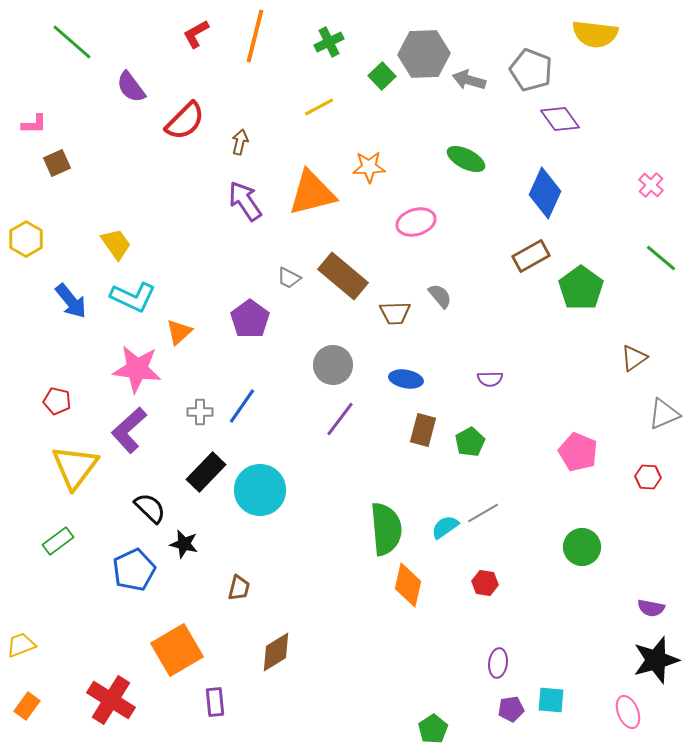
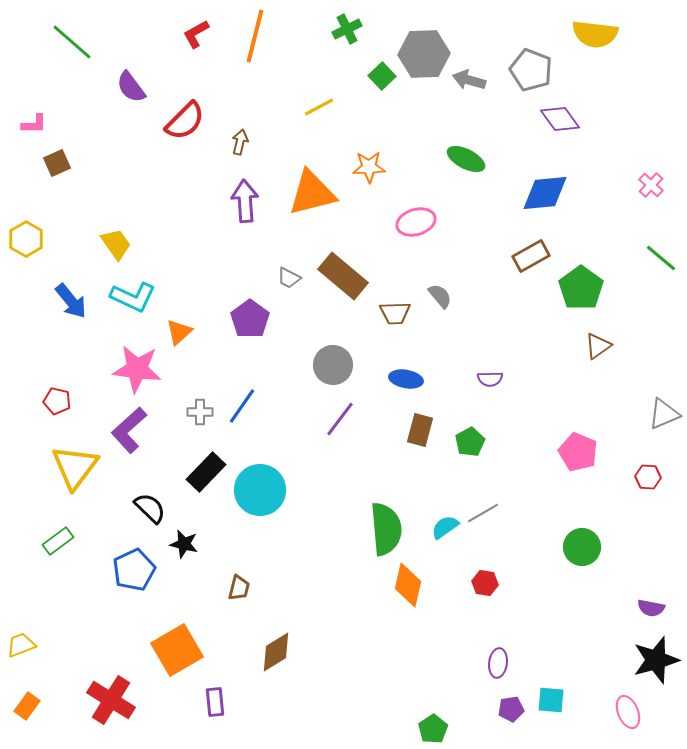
green cross at (329, 42): moved 18 px right, 13 px up
blue diamond at (545, 193): rotated 60 degrees clockwise
purple arrow at (245, 201): rotated 30 degrees clockwise
brown triangle at (634, 358): moved 36 px left, 12 px up
brown rectangle at (423, 430): moved 3 px left
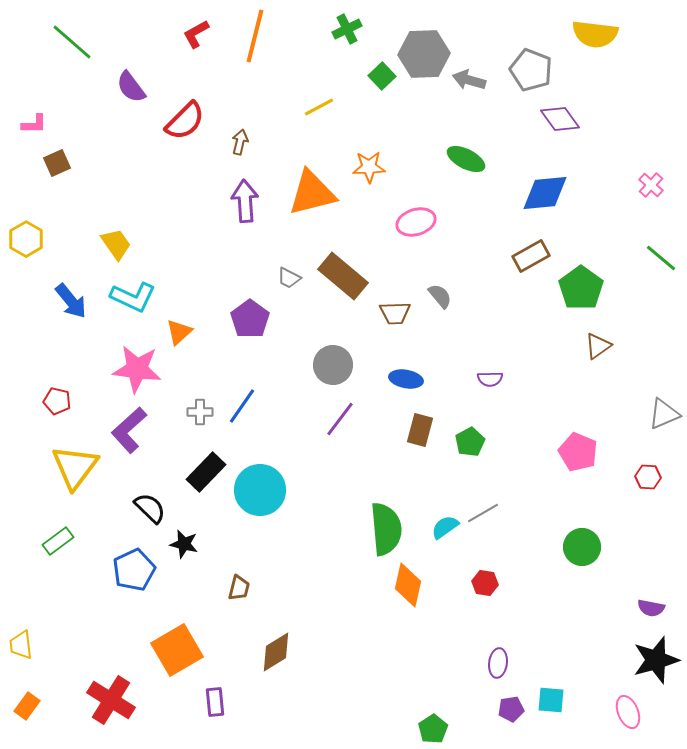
yellow trapezoid at (21, 645): rotated 76 degrees counterclockwise
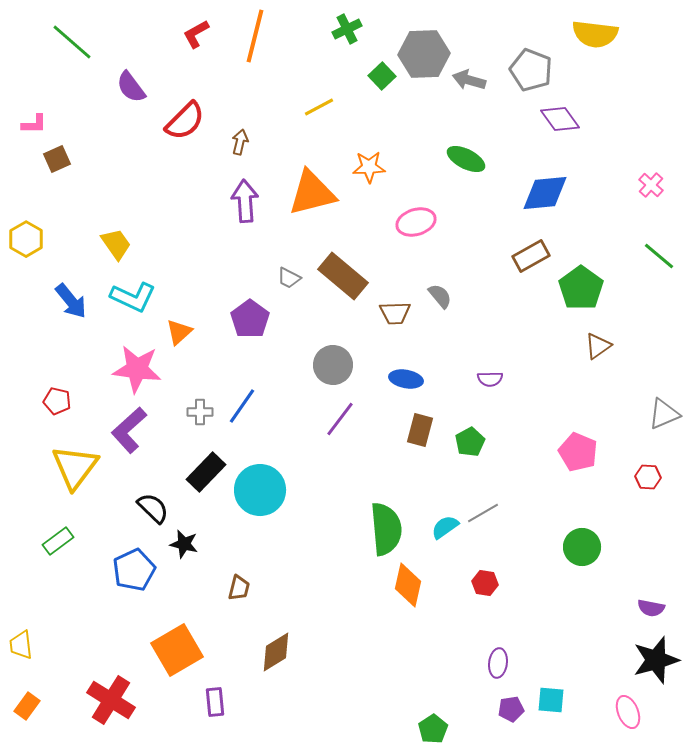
brown square at (57, 163): moved 4 px up
green line at (661, 258): moved 2 px left, 2 px up
black semicircle at (150, 508): moved 3 px right
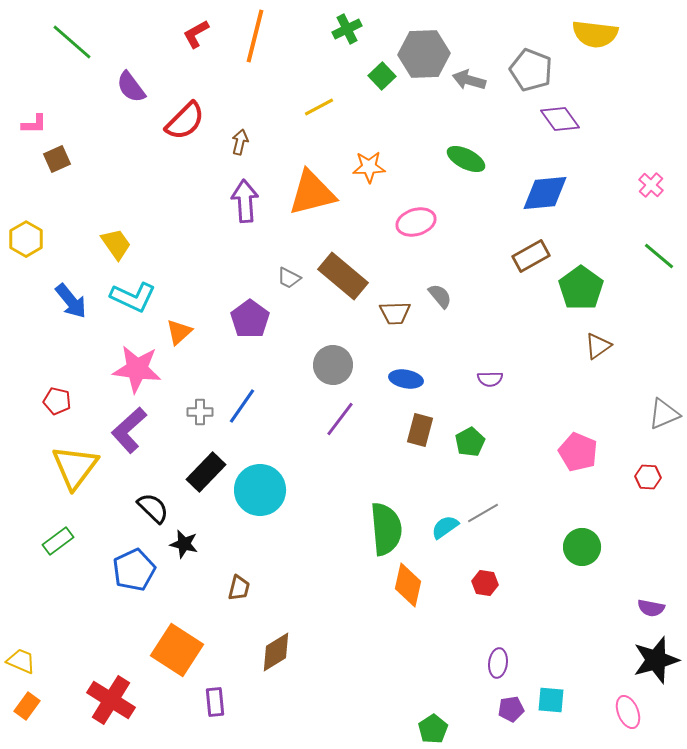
yellow trapezoid at (21, 645): moved 16 px down; rotated 120 degrees clockwise
orange square at (177, 650): rotated 27 degrees counterclockwise
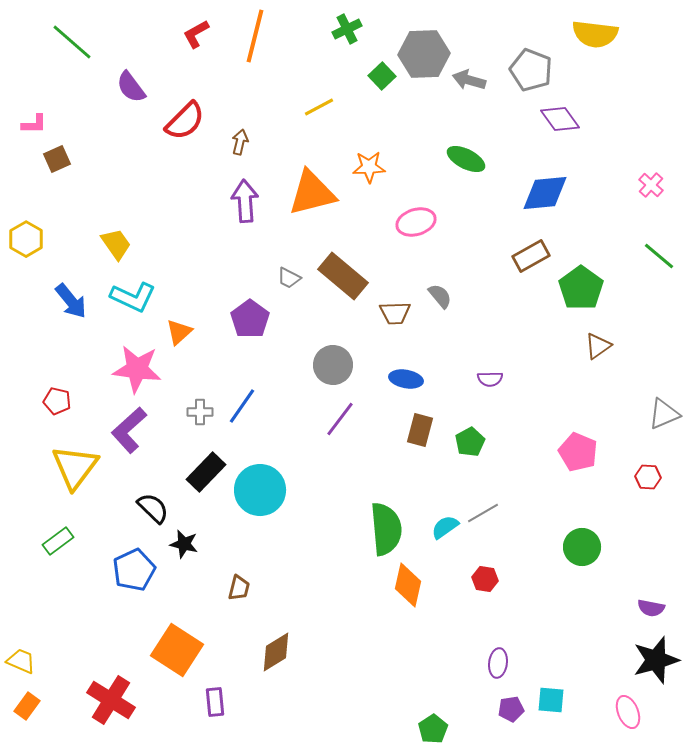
red hexagon at (485, 583): moved 4 px up
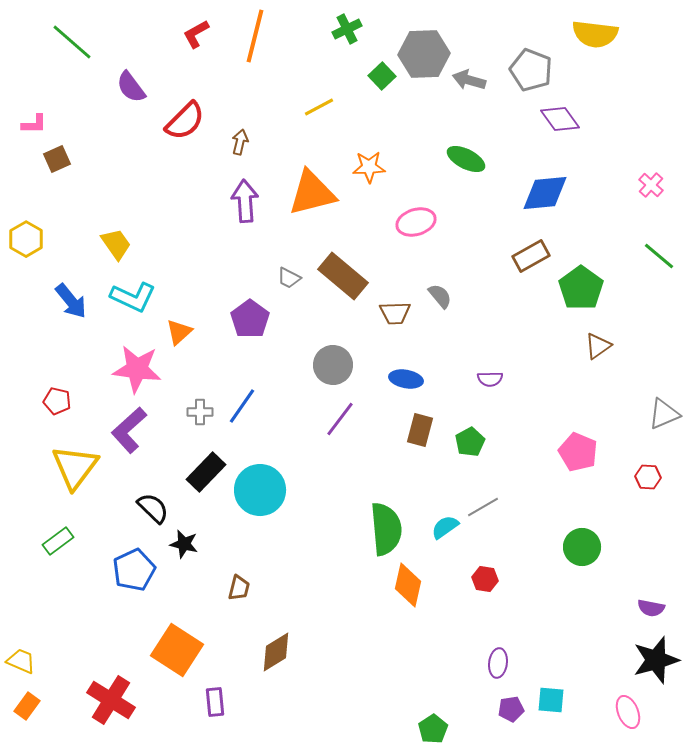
gray line at (483, 513): moved 6 px up
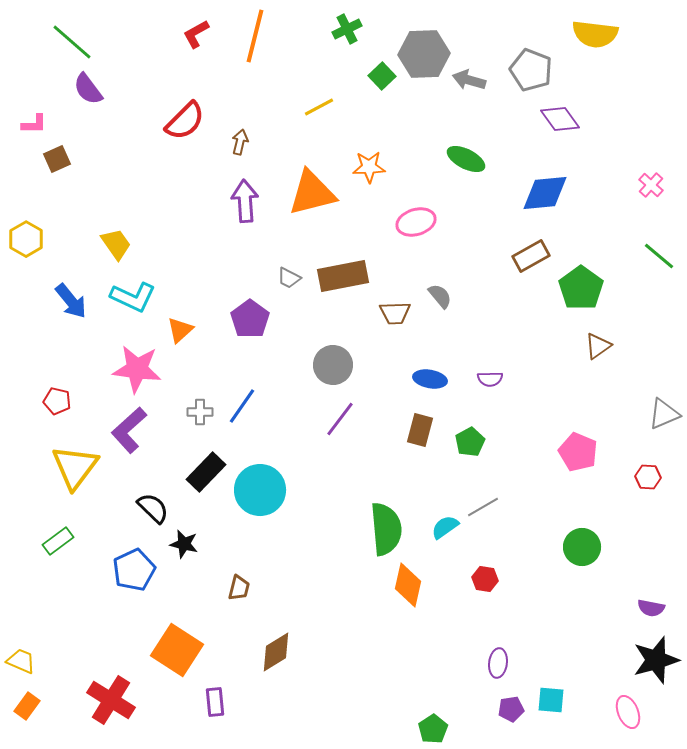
purple semicircle at (131, 87): moved 43 px left, 2 px down
brown rectangle at (343, 276): rotated 51 degrees counterclockwise
orange triangle at (179, 332): moved 1 px right, 2 px up
blue ellipse at (406, 379): moved 24 px right
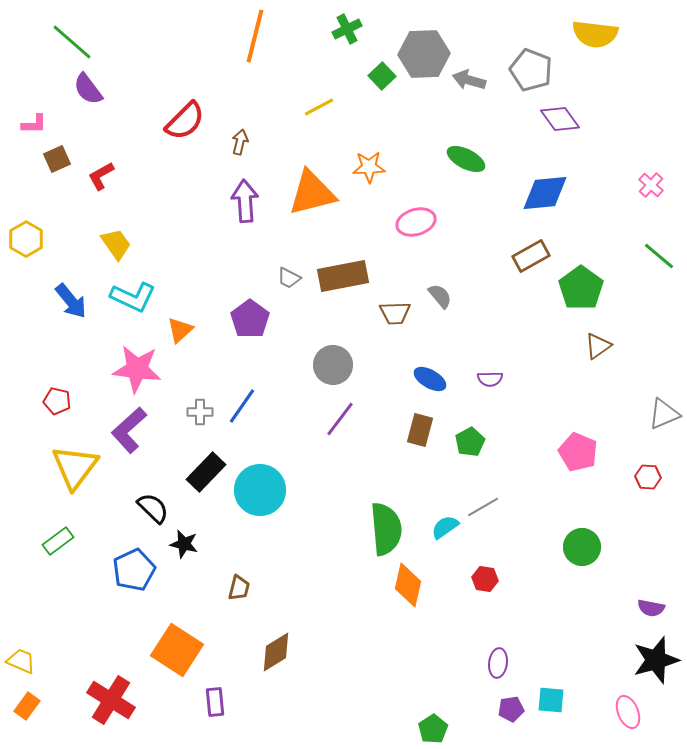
red L-shape at (196, 34): moved 95 px left, 142 px down
blue ellipse at (430, 379): rotated 20 degrees clockwise
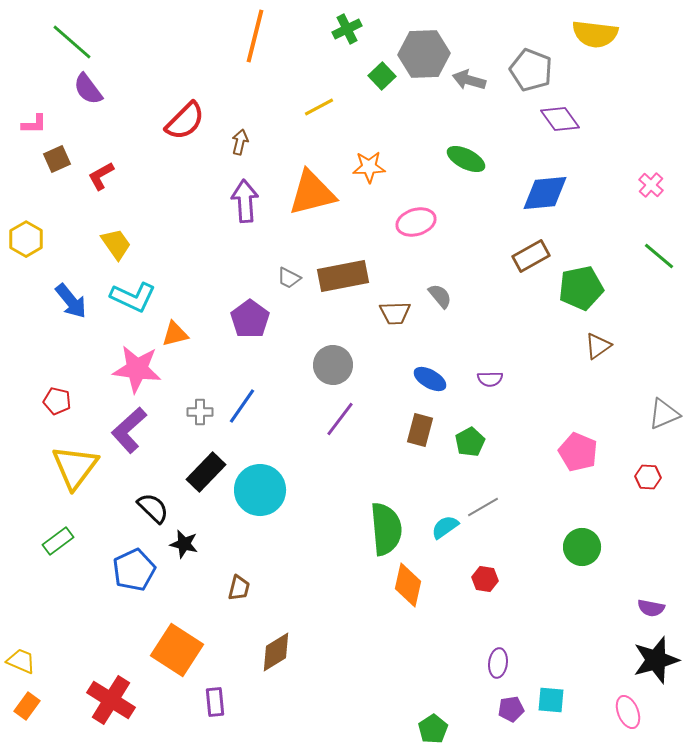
green pentagon at (581, 288): rotated 24 degrees clockwise
orange triangle at (180, 330): moved 5 px left, 4 px down; rotated 28 degrees clockwise
